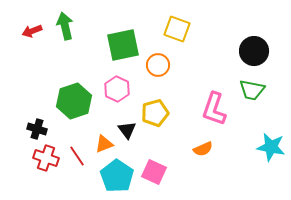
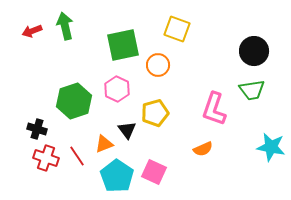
green trapezoid: rotated 20 degrees counterclockwise
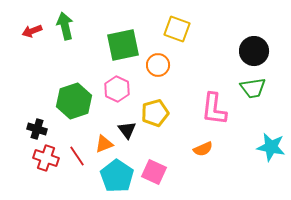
green trapezoid: moved 1 px right, 2 px up
pink L-shape: rotated 12 degrees counterclockwise
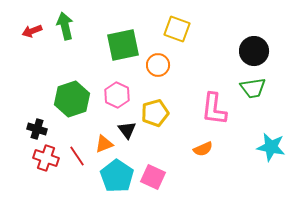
pink hexagon: moved 6 px down
green hexagon: moved 2 px left, 2 px up
pink square: moved 1 px left, 5 px down
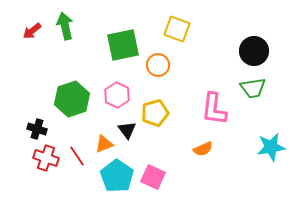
red arrow: rotated 18 degrees counterclockwise
cyan star: rotated 20 degrees counterclockwise
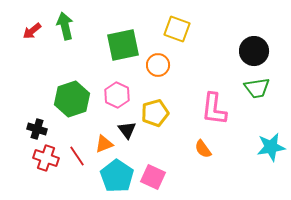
green trapezoid: moved 4 px right
orange semicircle: rotated 78 degrees clockwise
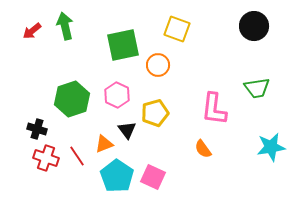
black circle: moved 25 px up
